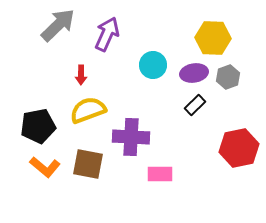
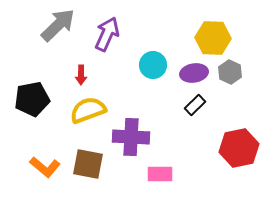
gray hexagon: moved 2 px right, 5 px up; rotated 15 degrees counterclockwise
black pentagon: moved 6 px left, 27 px up
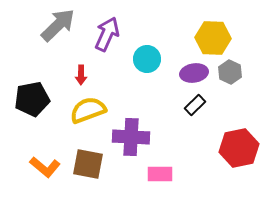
cyan circle: moved 6 px left, 6 px up
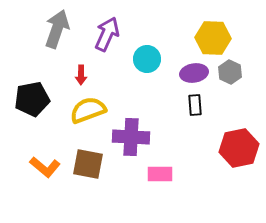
gray arrow: moved 1 px left, 4 px down; rotated 27 degrees counterclockwise
black rectangle: rotated 50 degrees counterclockwise
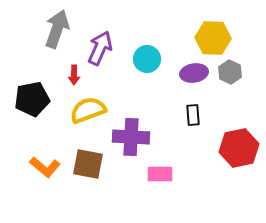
purple arrow: moved 7 px left, 14 px down
red arrow: moved 7 px left
black rectangle: moved 2 px left, 10 px down
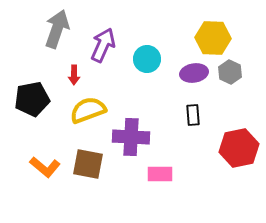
purple arrow: moved 3 px right, 3 px up
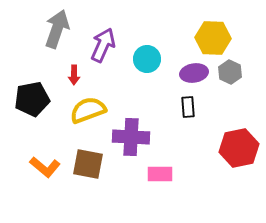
black rectangle: moved 5 px left, 8 px up
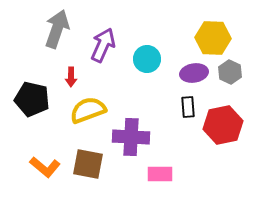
red arrow: moved 3 px left, 2 px down
black pentagon: rotated 24 degrees clockwise
red hexagon: moved 16 px left, 23 px up
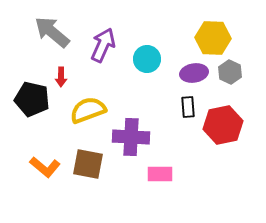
gray arrow: moved 5 px left, 3 px down; rotated 69 degrees counterclockwise
red arrow: moved 10 px left
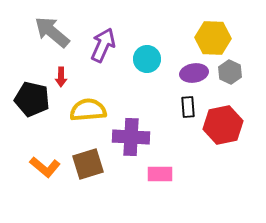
yellow semicircle: rotated 15 degrees clockwise
brown square: rotated 28 degrees counterclockwise
